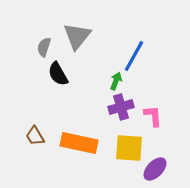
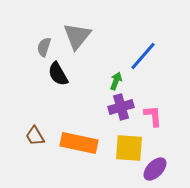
blue line: moved 9 px right; rotated 12 degrees clockwise
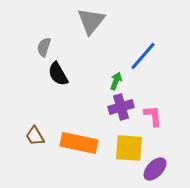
gray triangle: moved 14 px right, 15 px up
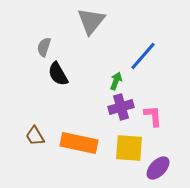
purple ellipse: moved 3 px right, 1 px up
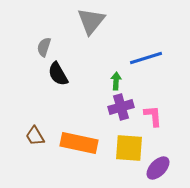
blue line: moved 3 px right, 2 px down; rotated 32 degrees clockwise
green arrow: rotated 18 degrees counterclockwise
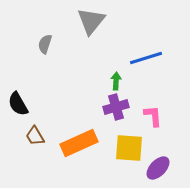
gray semicircle: moved 1 px right, 3 px up
black semicircle: moved 40 px left, 30 px down
purple cross: moved 5 px left
orange rectangle: rotated 36 degrees counterclockwise
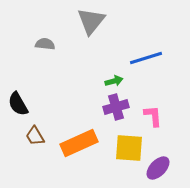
gray semicircle: rotated 78 degrees clockwise
green arrow: moved 2 px left; rotated 72 degrees clockwise
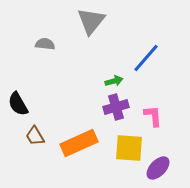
blue line: rotated 32 degrees counterclockwise
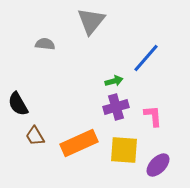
yellow square: moved 5 px left, 2 px down
purple ellipse: moved 3 px up
